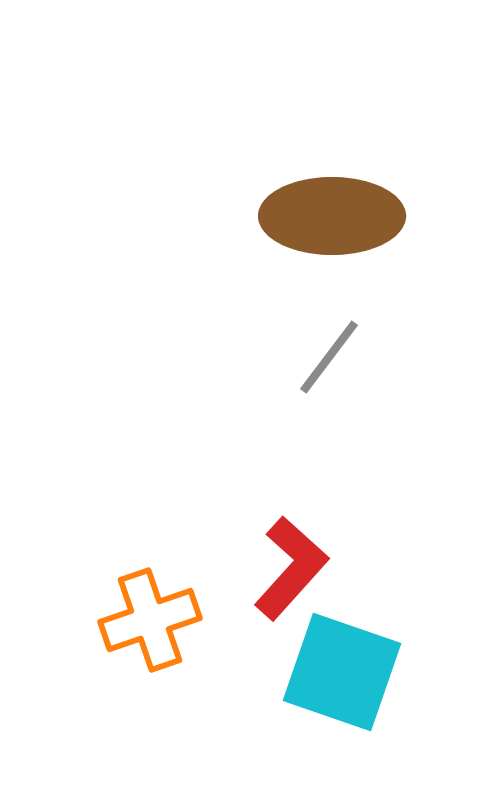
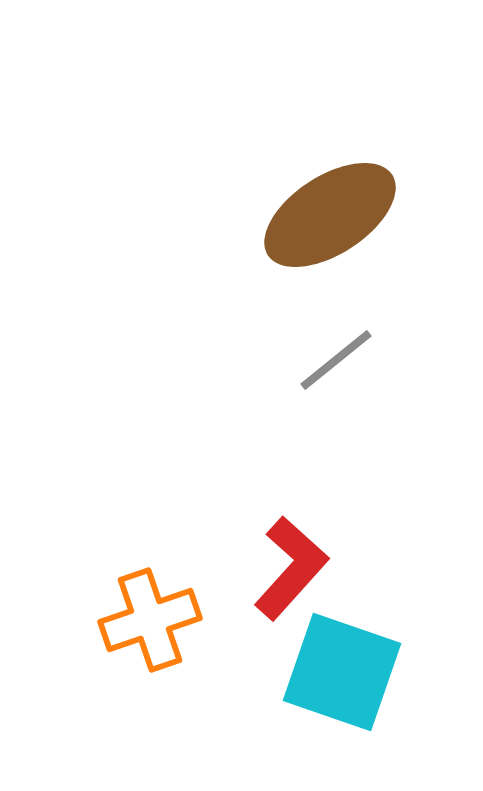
brown ellipse: moved 2 px left, 1 px up; rotated 33 degrees counterclockwise
gray line: moved 7 px right, 3 px down; rotated 14 degrees clockwise
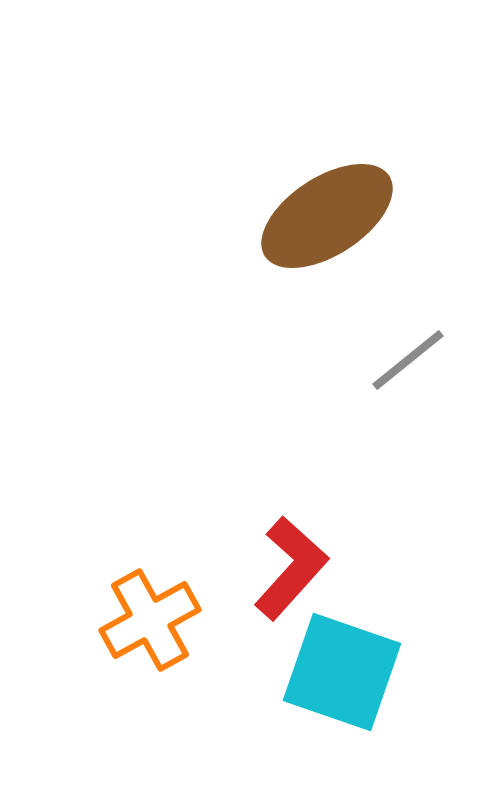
brown ellipse: moved 3 px left, 1 px down
gray line: moved 72 px right
orange cross: rotated 10 degrees counterclockwise
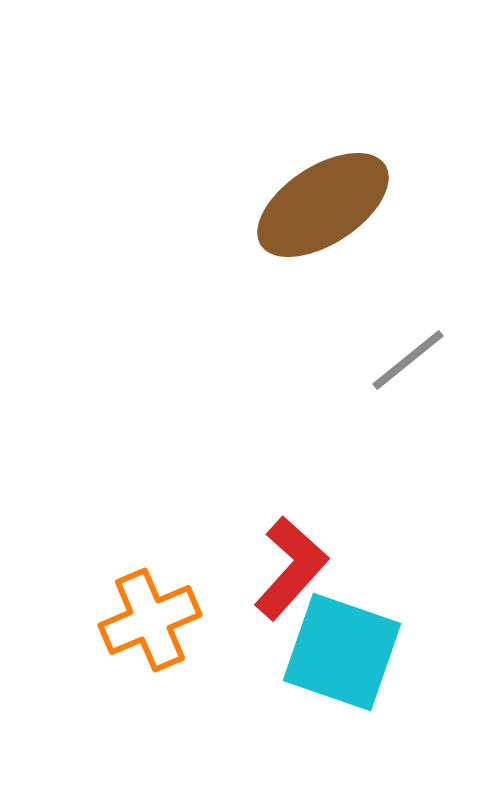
brown ellipse: moved 4 px left, 11 px up
orange cross: rotated 6 degrees clockwise
cyan square: moved 20 px up
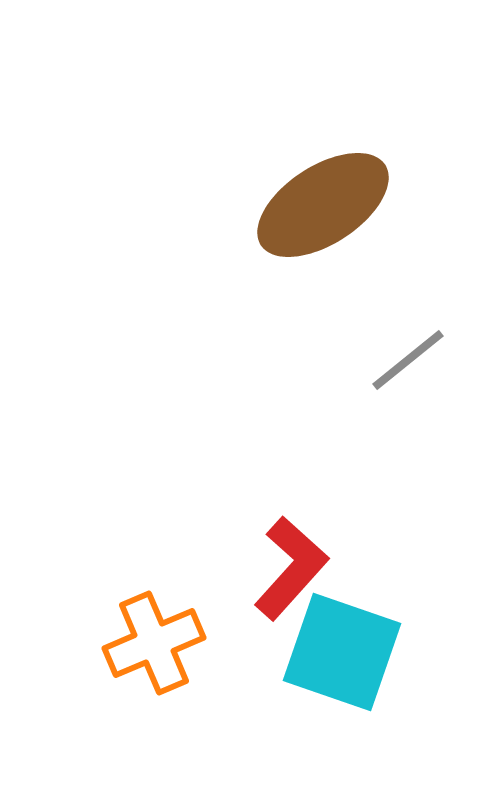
orange cross: moved 4 px right, 23 px down
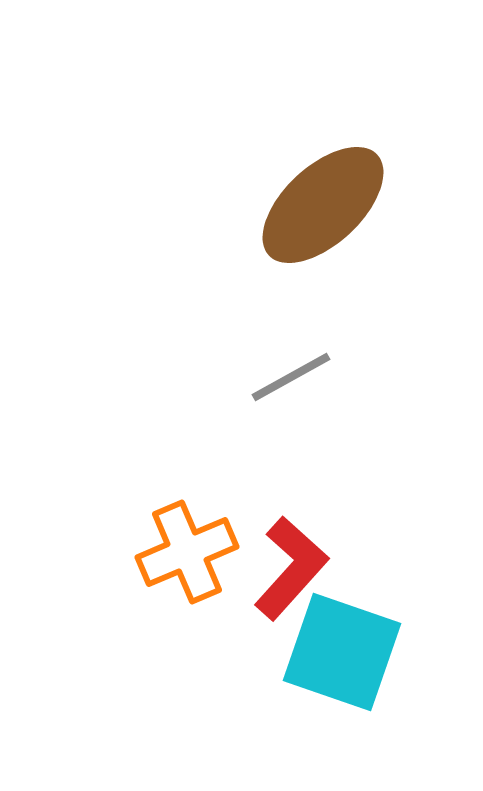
brown ellipse: rotated 10 degrees counterclockwise
gray line: moved 117 px left, 17 px down; rotated 10 degrees clockwise
orange cross: moved 33 px right, 91 px up
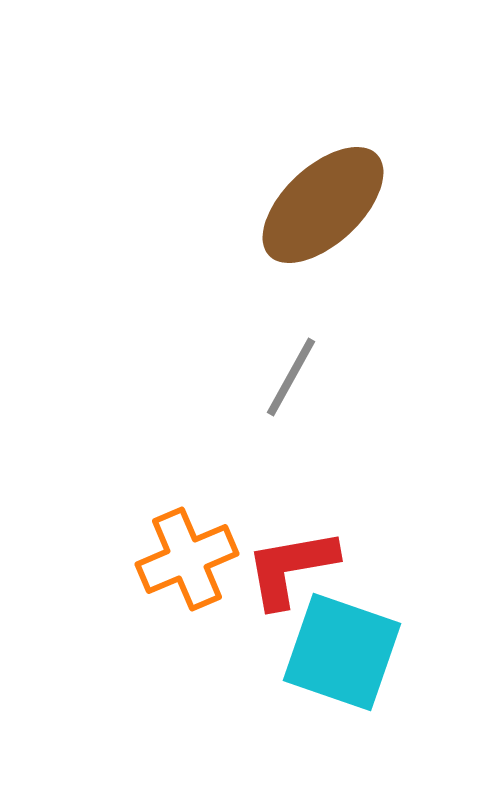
gray line: rotated 32 degrees counterclockwise
orange cross: moved 7 px down
red L-shape: rotated 142 degrees counterclockwise
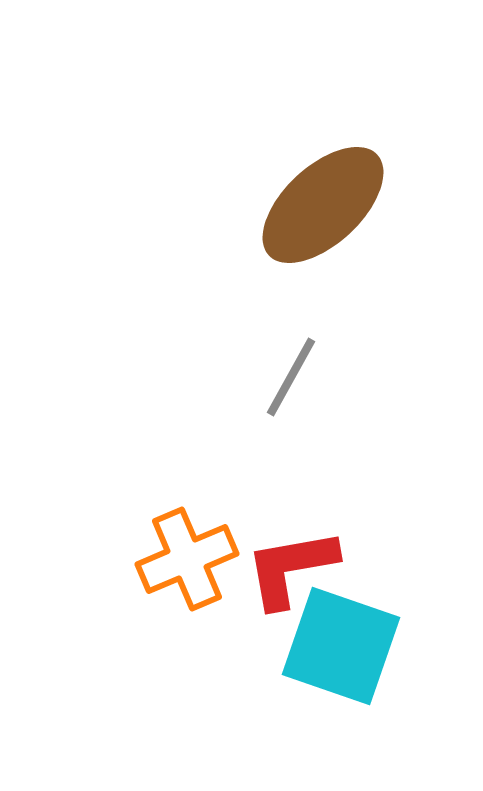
cyan square: moved 1 px left, 6 px up
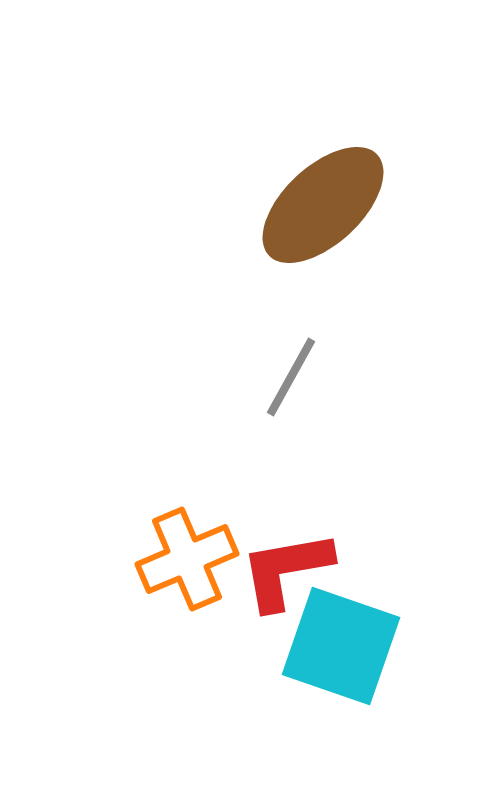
red L-shape: moved 5 px left, 2 px down
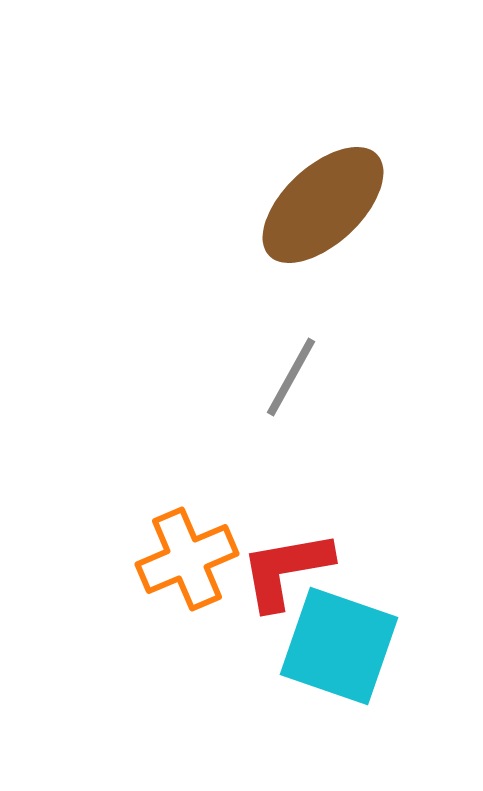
cyan square: moved 2 px left
